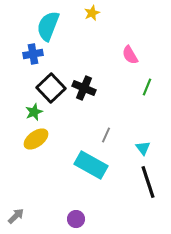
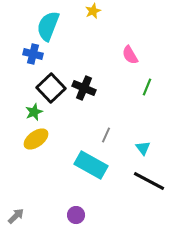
yellow star: moved 1 px right, 2 px up
blue cross: rotated 24 degrees clockwise
black line: moved 1 px right, 1 px up; rotated 44 degrees counterclockwise
purple circle: moved 4 px up
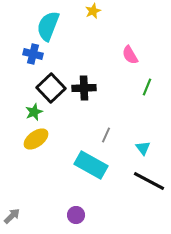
black cross: rotated 25 degrees counterclockwise
gray arrow: moved 4 px left
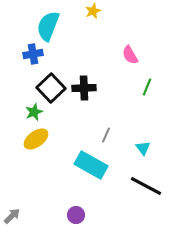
blue cross: rotated 24 degrees counterclockwise
black line: moved 3 px left, 5 px down
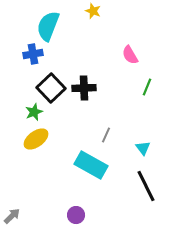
yellow star: rotated 28 degrees counterclockwise
black line: rotated 36 degrees clockwise
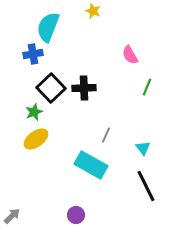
cyan semicircle: moved 1 px down
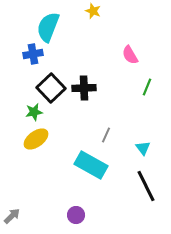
green star: rotated 12 degrees clockwise
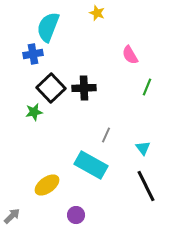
yellow star: moved 4 px right, 2 px down
yellow ellipse: moved 11 px right, 46 px down
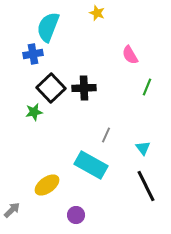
gray arrow: moved 6 px up
